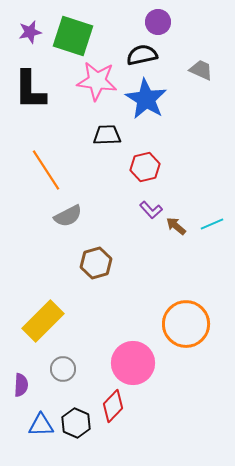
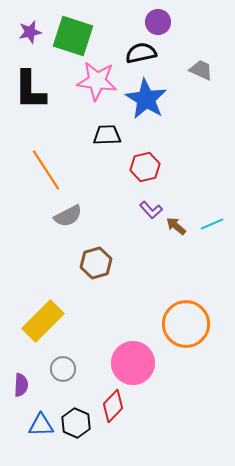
black semicircle: moved 1 px left, 2 px up
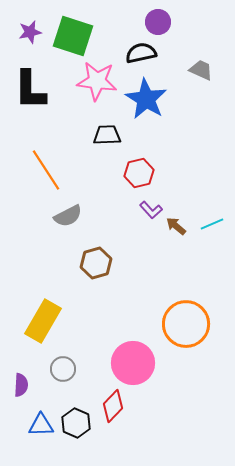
red hexagon: moved 6 px left, 6 px down
yellow rectangle: rotated 15 degrees counterclockwise
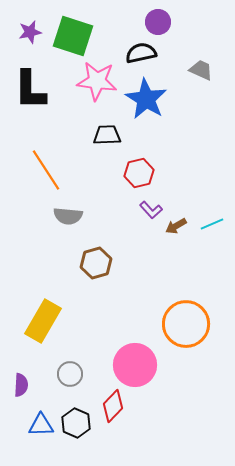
gray semicircle: rotated 32 degrees clockwise
brown arrow: rotated 70 degrees counterclockwise
pink circle: moved 2 px right, 2 px down
gray circle: moved 7 px right, 5 px down
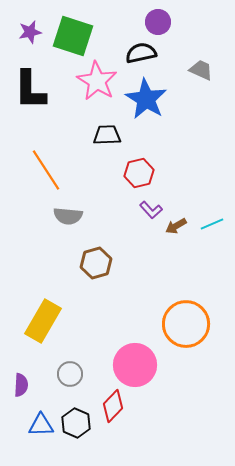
pink star: rotated 24 degrees clockwise
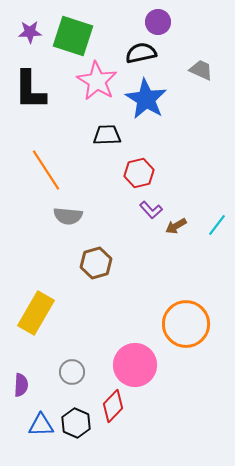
purple star: rotated 10 degrees clockwise
cyan line: moved 5 px right, 1 px down; rotated 30 degrees counterclockwise
yellow rectangle: moved 7 px left, 8 px up
gray circle: moved 2 px right, 2 px up
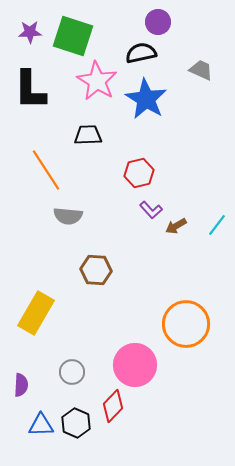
black trapezoid: moved 19 px left
brown hexagon: moved 7 px down; rotated 20 degrees clockwise
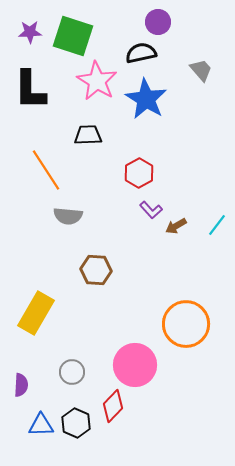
gray trapezoid: rotated 25 degrees clockwise
red hexagon: rotated 16 degrees counterclockwise
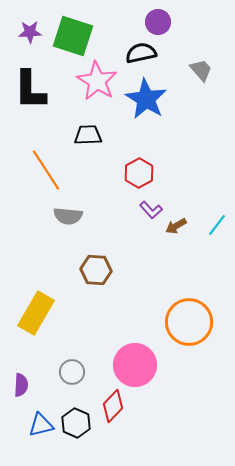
orange circle: moved 3 px right, 2 px up
blue triangle: rotated 12 degrees counterclockwise
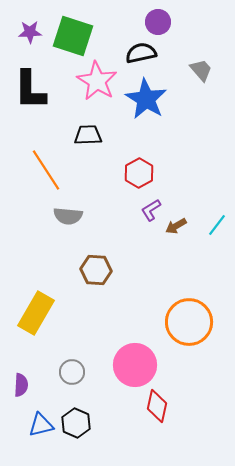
purple L-shape: rotated 100 degrees clockwise
red diamond: moved 44 px right; rotated 32 degrees counterclockwise
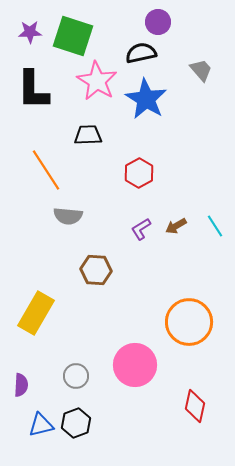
black L-shape: moved 3 px right
purple L-shape: moved 10 px left, 19 px down
cyan line: moved 2 px left, 1 px down; rotated 70 degrees counterclockwise
gray circle: moved 4 px right, 4 px down
red diamond: moved 38 px right
black hexagon: rotated 16 degrees clockwise
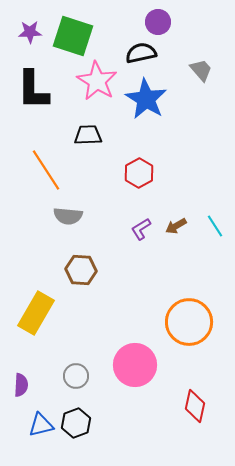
brown hexagon: moved 15 px left
